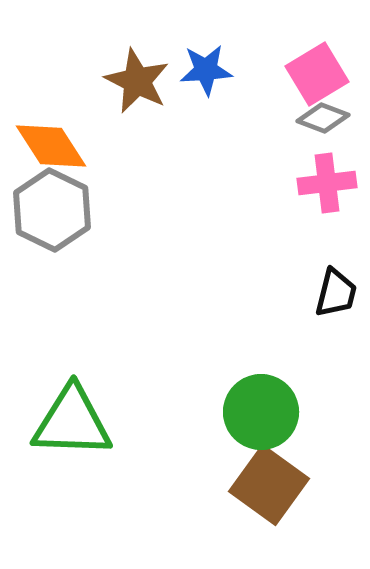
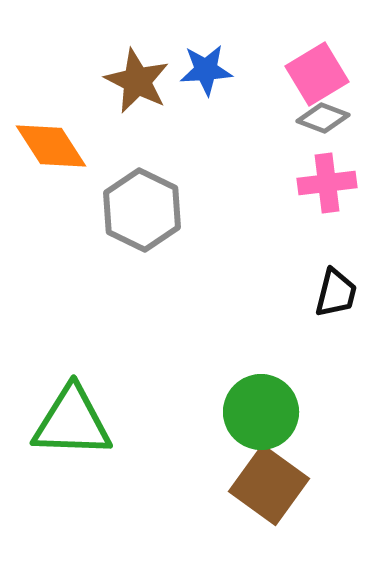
gray hexagon: moved 90 px right
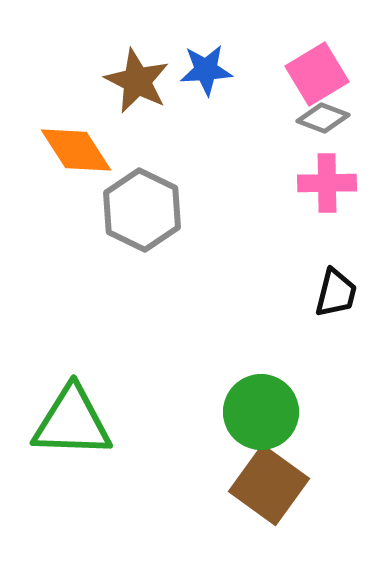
orange diamond: moved 25 px right, 4 px down
pink cross: rotated 6 degrees clockwise
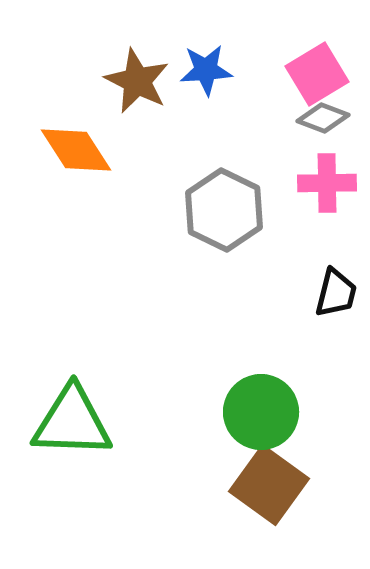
gray hexagon: moved 82 px right
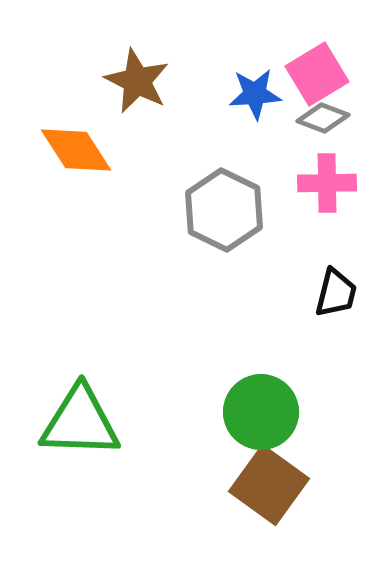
blue star: moved 49 px right, 24 px down
green triangle: moved 8 px right
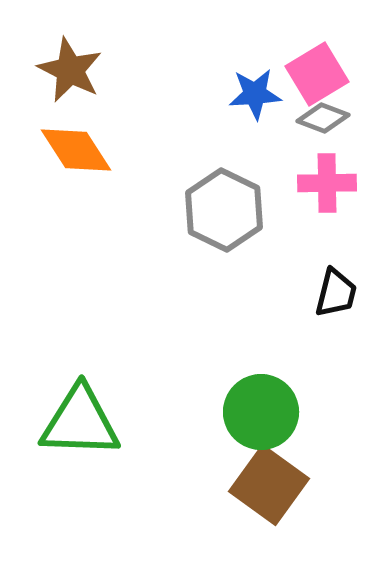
brown star: moved 67 px left, 11 px up
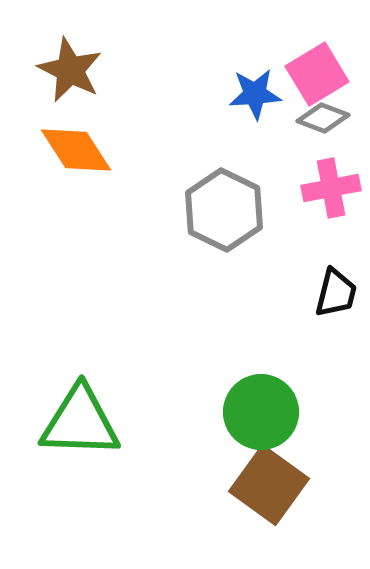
pink cross: moved 4 px right, 5 px down; rotated 10 degrees counterclockwise
